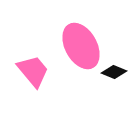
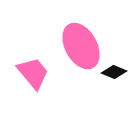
pink trapezoid: moved 2 px down
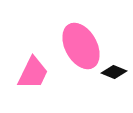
pink trapezoid: rotated 66 degrees clockwise
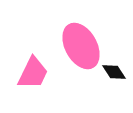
black diamond: rotated 35 degrees clockwise
